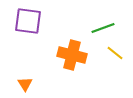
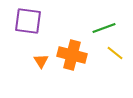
green line: moved 1 px right
orange triangle: moved 16 px right, 23 px up
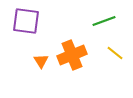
purple square: moved 2 px left
green line: moved 7 px up
orange cross: rotated 36 degrees counterclockwise
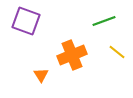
purple square: rotated 12 degrees clockwise
yellow line: moved 2 px right, 1 px up
orange triangle: moved 14 px down
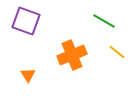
green line: rotated 50 degrees clockwise
orange triangle: moved 13 px left
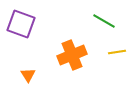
purple square: moved 5 px left, 3 px down
yellow line: rotated 48 degrees counterclockwise
